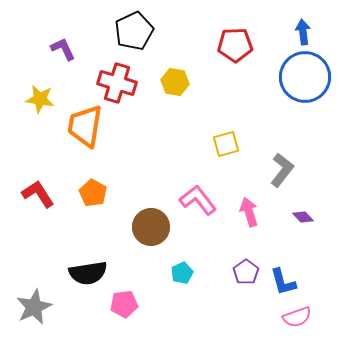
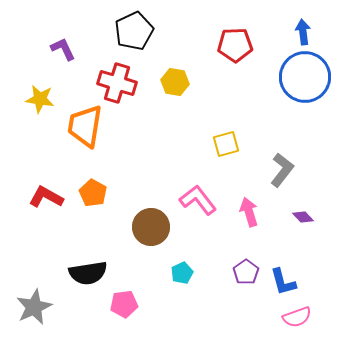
red L-shape: moved 8 px right, 3 px down; rotated 28 degrees counterclockwise
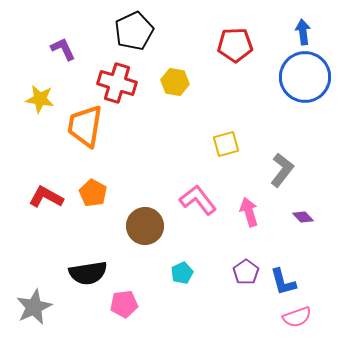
brown circle: moved 6 px left, 1 px up
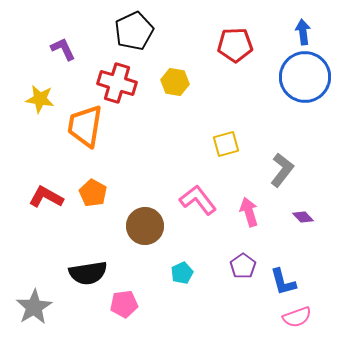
purple pentagon: moved 3 px left, 6 px up
gray star: rotated 6 degrees counterclockwise
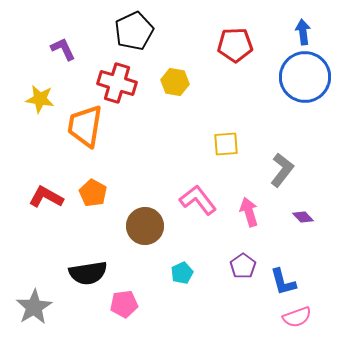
yellow square: rotated 12 degrees clockwise
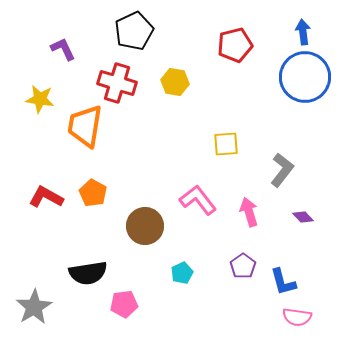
red pentagon: rotated 12 degrees counterclockwise
pink semicircle: rotated 28 degrees clockwise
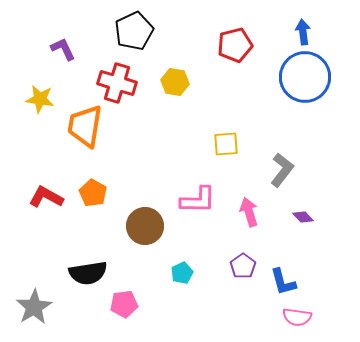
pink L-shape: rotated 129 degrees clockwise
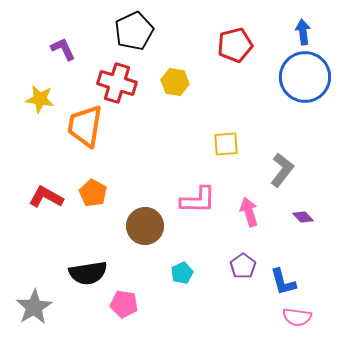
pink pentagon: rotated 16 degrees clockwise
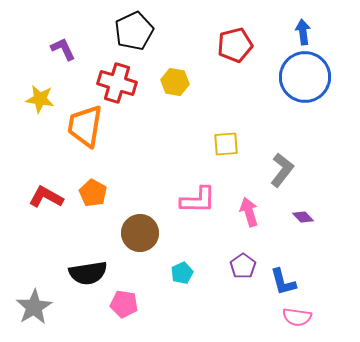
brown circle: moved 5 px left, 7 px down
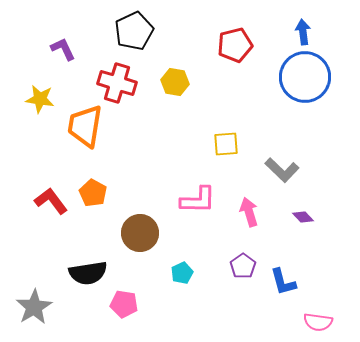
gray L-shape: rotated 96 degrees clockwise
red L-shape: moved 5 px right, 4 px down; rotated 24 degrees clockwise
pink semicircle: moved 21 px right, 5 px down
